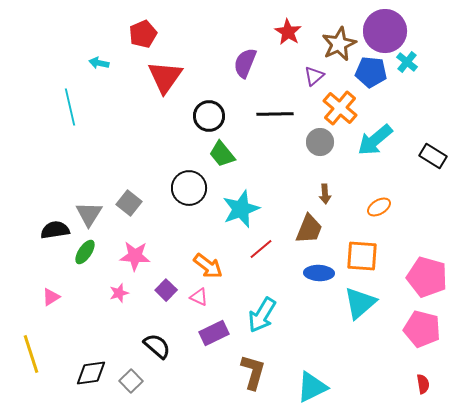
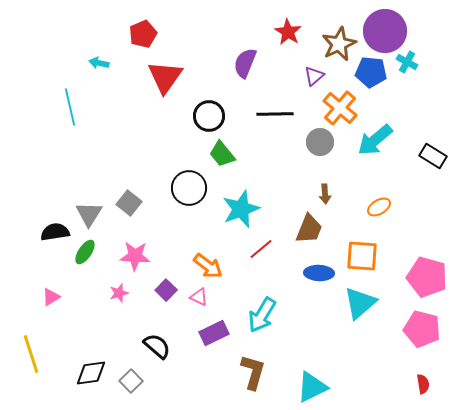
cyan cross at (407, 62): rotated 10 degrees counterclockwise
black semicircle at (55, 230): moved 2 px down
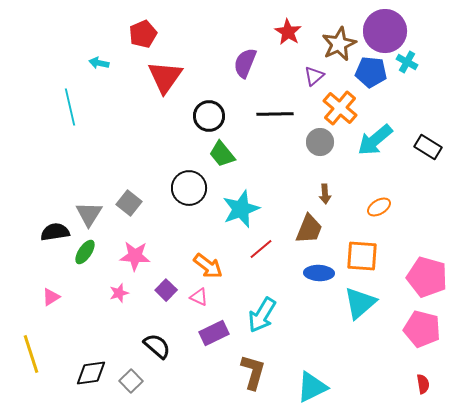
black rectangle at (433, 156): moved 5 px left, 9 px up
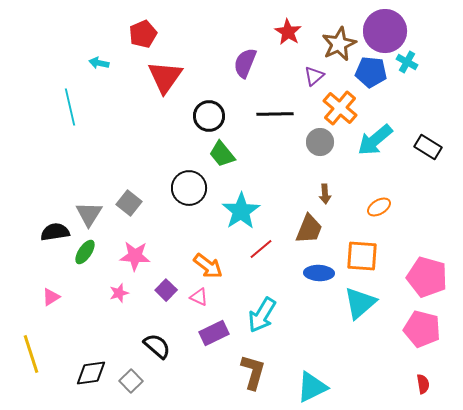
cyan star at (241, 209): moved 2 px down; rotated 12 degrees counterclockwise
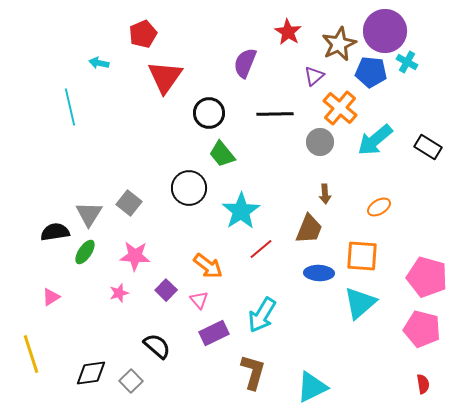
black circle at (209, 116): moved 3 px up
pink triangle at (199, 297): moved 3 px down; rotated 24 degrees clockwise
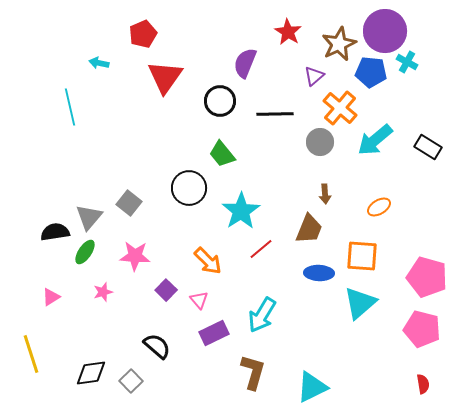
black circle at (209, 113): moved 11 px right, 12 px up
gray triangle at (89, 214): moved 3 px down; rotated 8 degrees clockwise
orange arrow at (208, 266): moved 5 px up; rotated 8 degrees clockwise
pink star at (119, 293): moved 16 px left, 1 px up
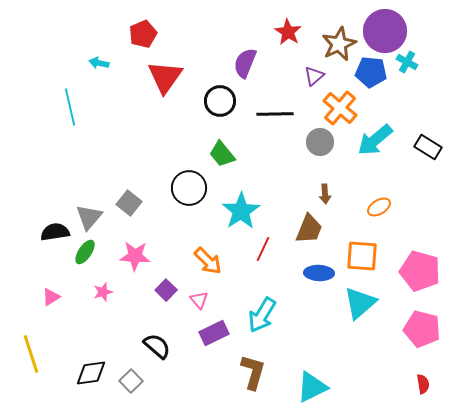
red line at (261, 249): moved 2 px right; rotated 25 degrees counterclockwise
pink pentagon at (427, 277): moved 7 px left, 6 px up
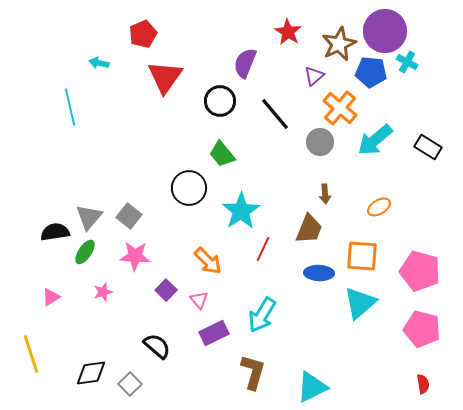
black line at (275, 114): rotated 51 degrees clockwise
gray square at (129, 203): moved 13 px down
gray square at (131, 381): moved 1 px left, 3 px down
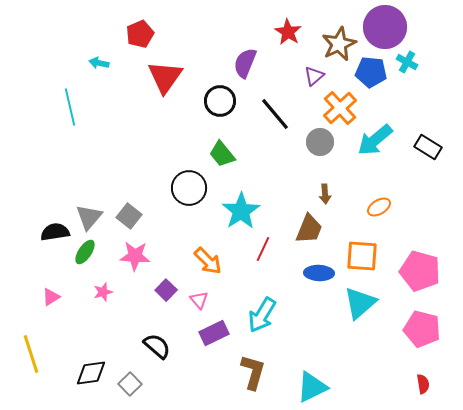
purple circle at (385, 31): moved 4 px up
red pentagon at (143, 34): moved 3 px left
orange cross at (340, 108): rotated 8 degrees clockwise
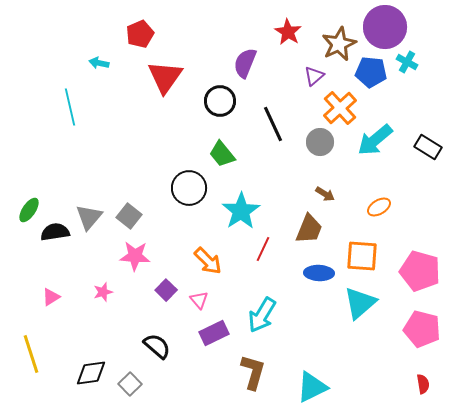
black line at (275, 114): moved 2 px left, 10 px down; rotated 15 degrees clockwise
brown arrow at (325, 194): rotated 54 degrees counterclockwise
green ellipse at (85, 252): moved 56 px left, 42 px up
